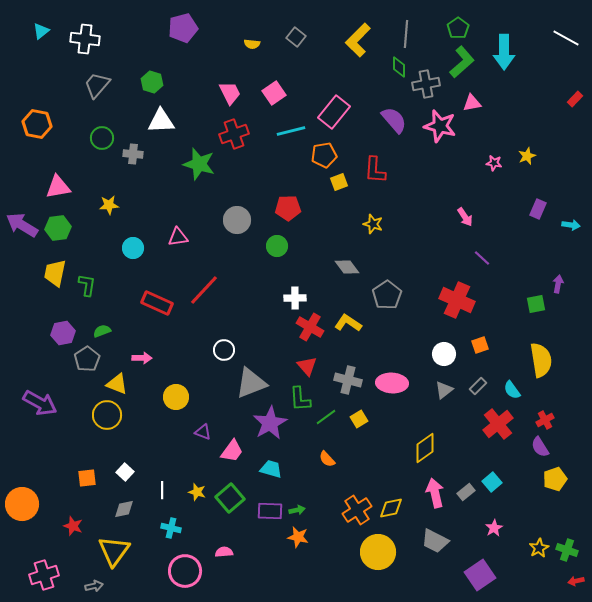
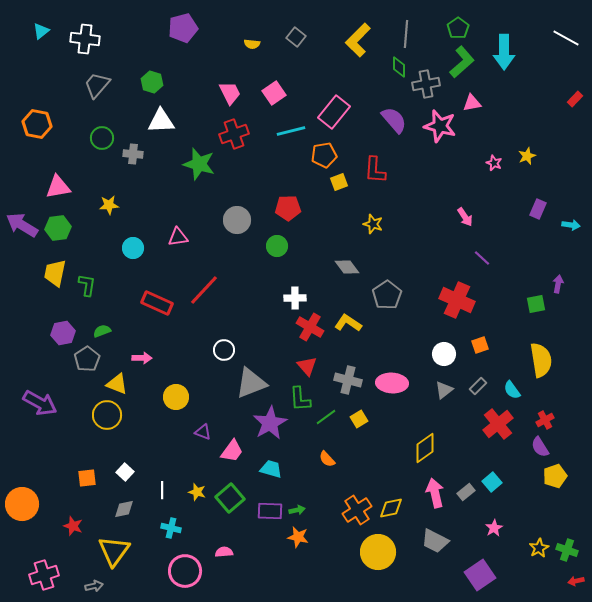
pink star at (494, 163): rotated 14 degrees clockwise
yellow pentagon at (555, 479): moved 3 px up
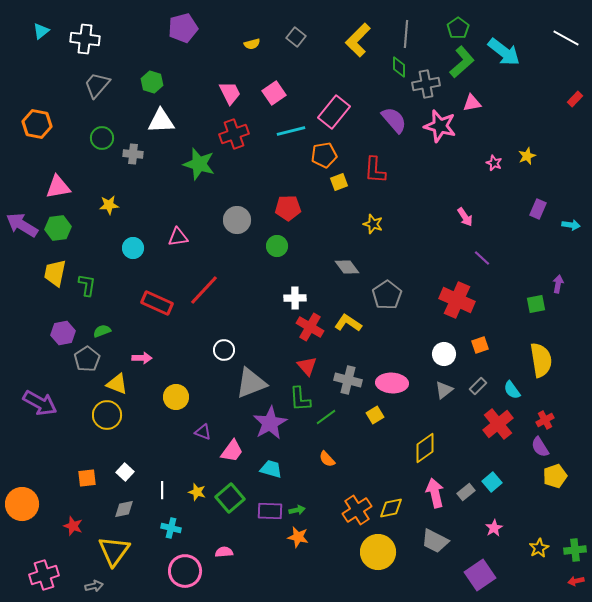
yellow semicircle at (252, 44): rotated 21 degrees counterclockwise
cyan arrow at (504, 52): rotated 52 degrees counterclockwise
yellow square at (359, 419): moved 16 px right, 4 px up
green cross at (567, 550): moved 8 px right; rotated 25 degrees counterclockwise
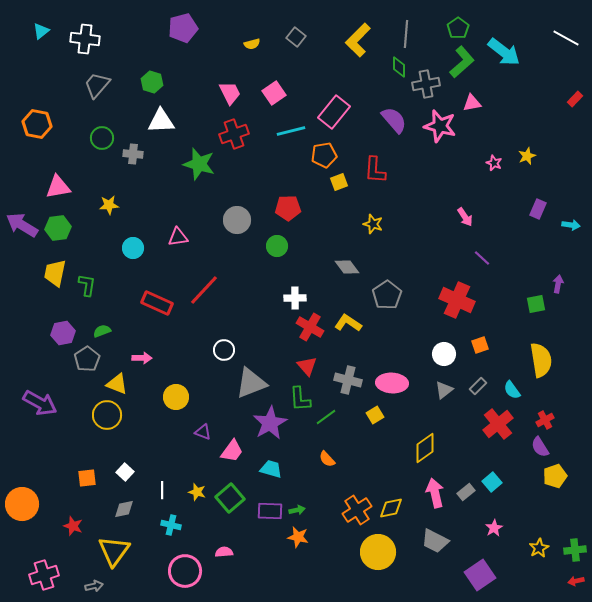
cyan cross at (171, 528): moved 3 px up
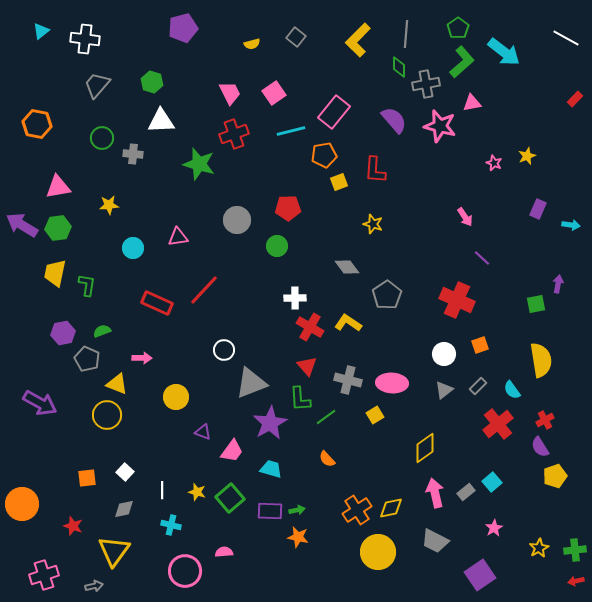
gray pentagon at (87, 359): rotated 15 degrees counterclockwise
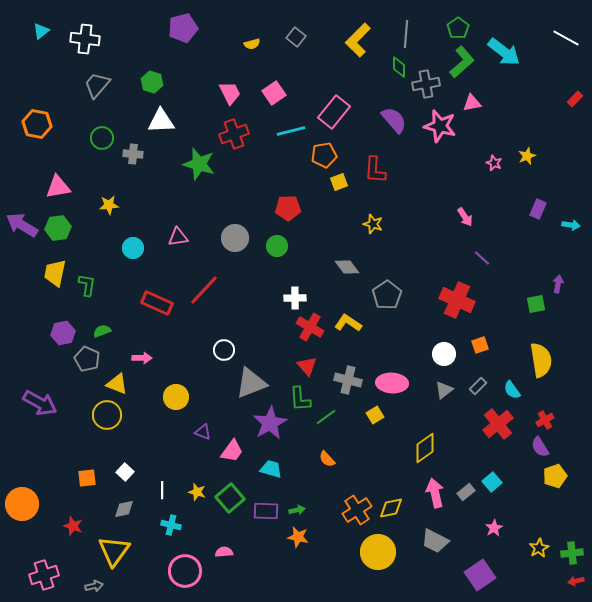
gray circle at (237, 220): moved 2 px left, 18 px down
purple rectangle at (270, 511): moved 4 px left
green cross at (575, 550): moved 3 px left, 3 px down
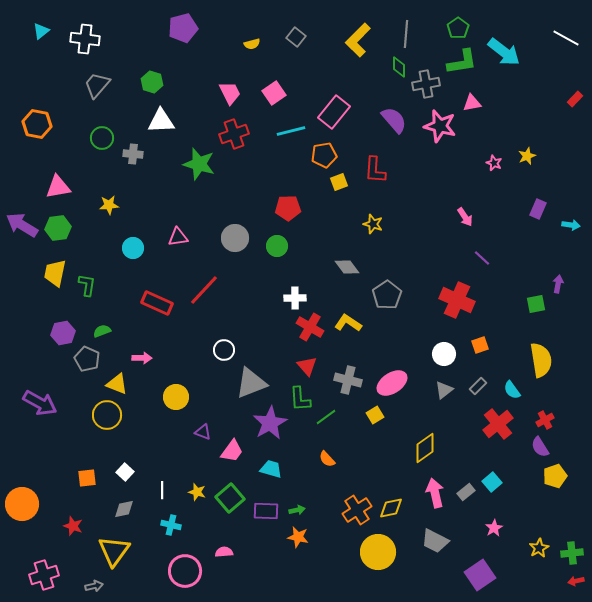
green L-shape at (462, 62): rotated 32 degrees clockwise
pink ellipse at (392, 383): rotated 36 degrees counterclockwise
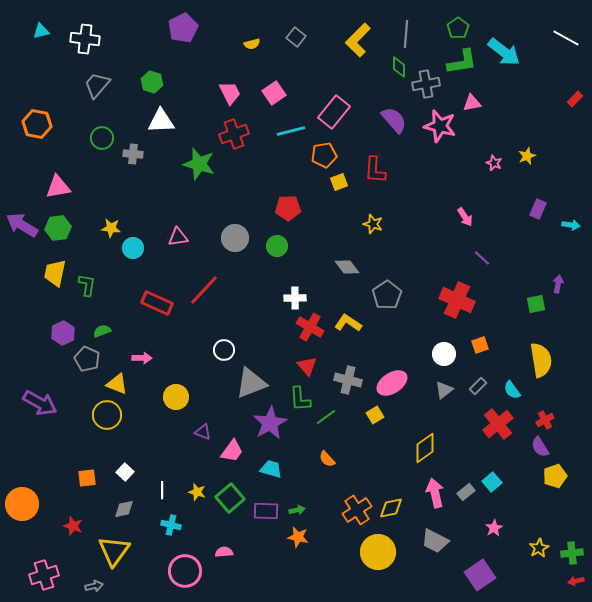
purple pentagon at (183, 28): rotated 12 degrees counterclockwise
cyan triangle at (41, 31): rotated 24 degrees clockwise
yellow star at (109, 205): moved 2 px right, 23 px down; rotated 12 degrees clockwise
purple hexagon at (63, 333): rotated 15 degrees counterclockwise
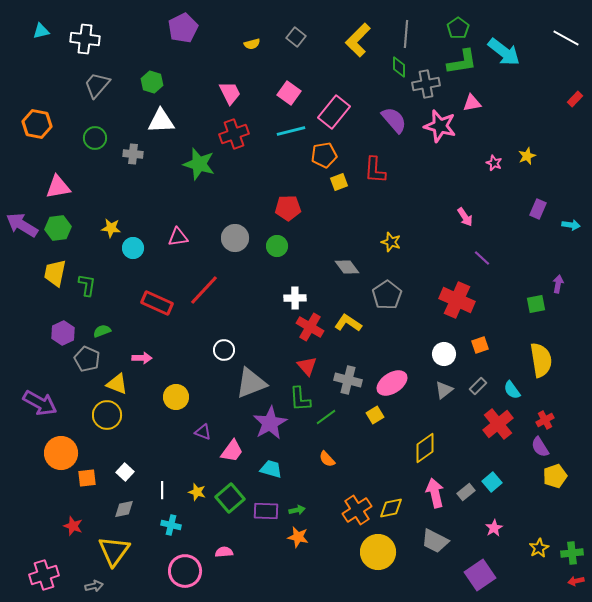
pink square at (274, 93): moved 15 px right; rotated 20 degrees counterclockwise
green circle at (102, 138): moved 7 px left
yellow star at (373, 224): moved 18 px right, 18 px down
orange circle at (22, 504): moved 39 px right, 51 px up
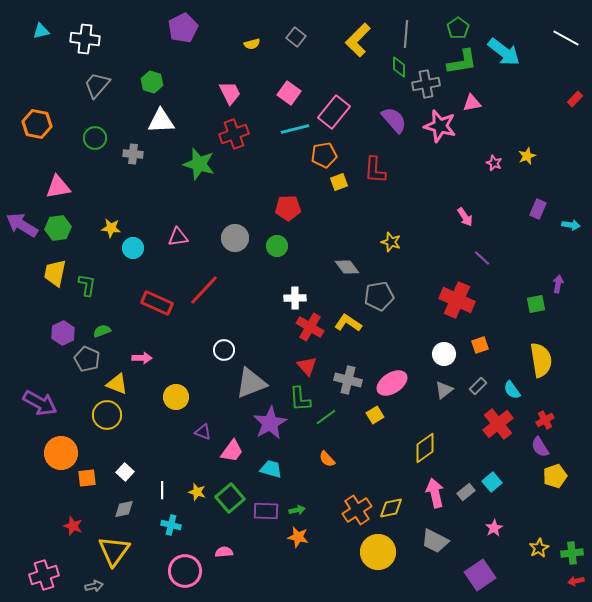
cyan line at (291, 131): moved 4 px right, 2 px up
gray pentagon at (387, 295): moved 8 px left, 1 px down; rotated 24 degrees clockwise
